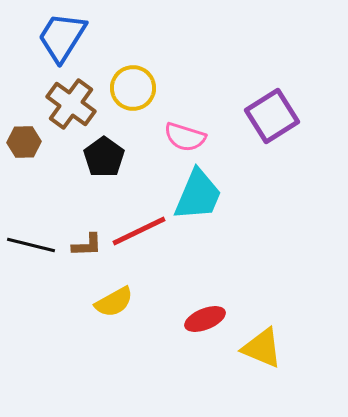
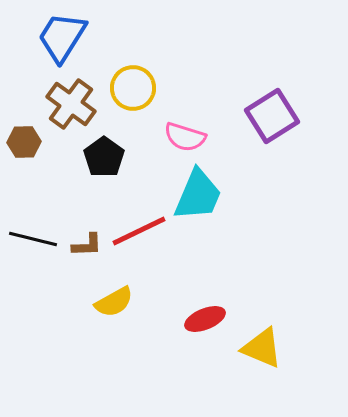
black line: moved 2 px right, 6 px up
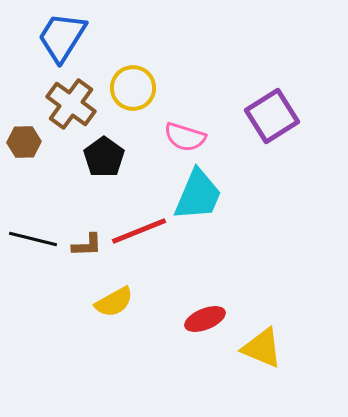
red line: rotated 4 degrees clockwise
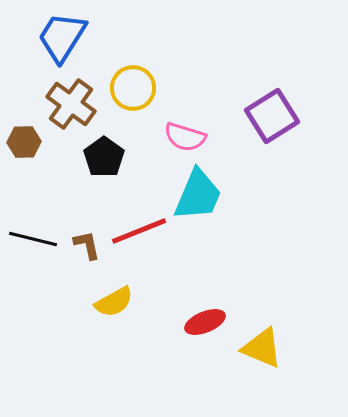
brown L-shape: rotated 100 degrees counterclockwise
red ellipse: moved 3 px down
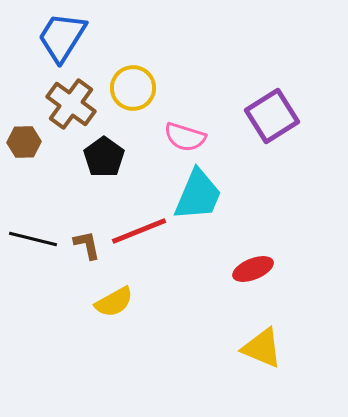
red ellipse: moved 48 px right, 53 px up
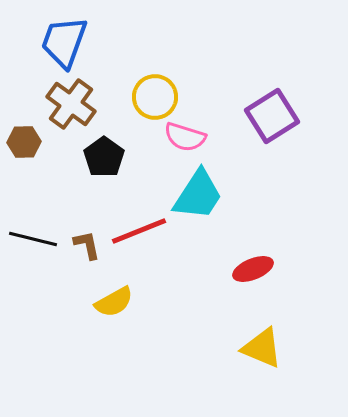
blue trapezoid: moved 2 px right, 5 px down; rotated 12 degrees counterclockwise
yellow circle: moved 22 px right, 9 px down
cyan trapezoid: rotated 10 degrees clockwise
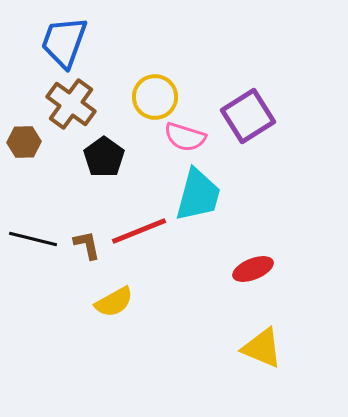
purple square: moved 24 px left
cyan trapezoid: rotated 18 degrees counterclockwise
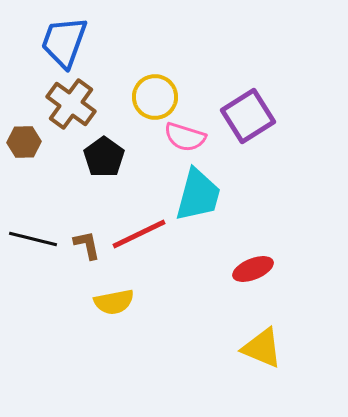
red line: moved 3 px down; rotated 4 degrees counterclockwise
yellow semicircle: rotated 18 degrees clockwise
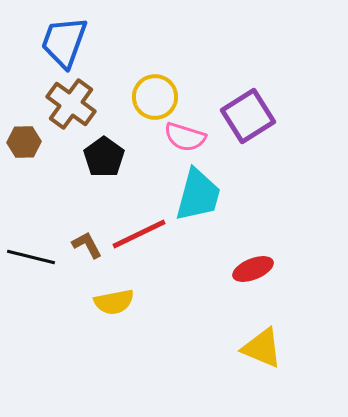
black line: moved 2 px left, 18 px down
brown L-shape: rotated 16 degrees counterclockwise
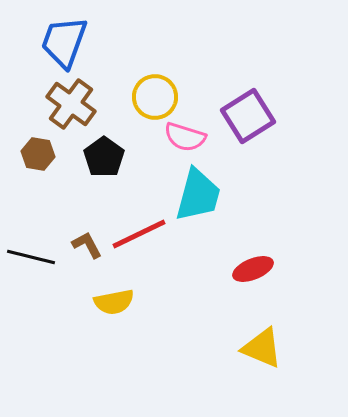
brown hexagon: moved 14 px right, 12 px down; rotated 12 degrees clockwise
